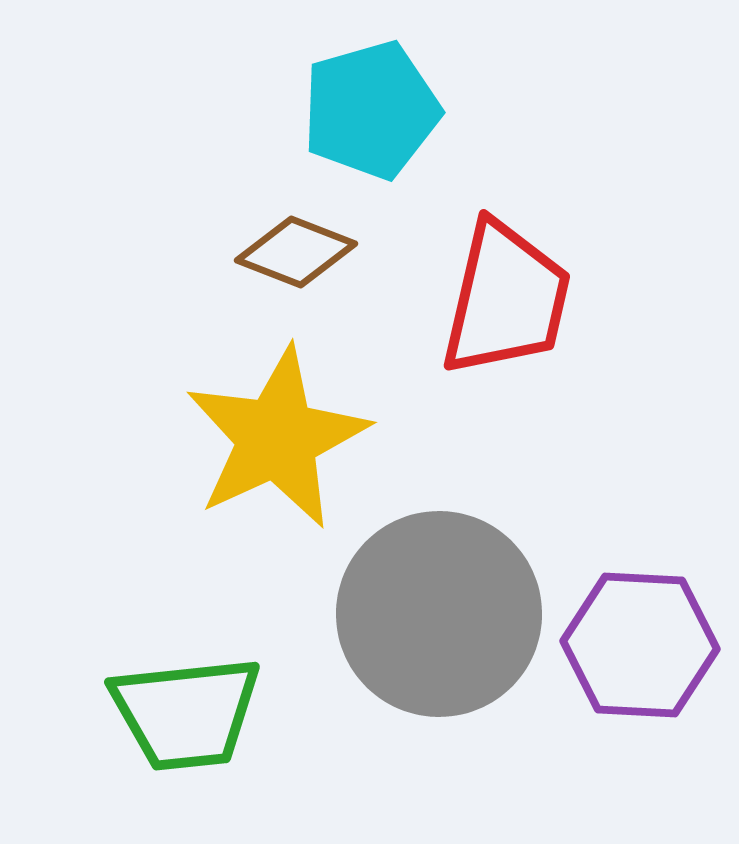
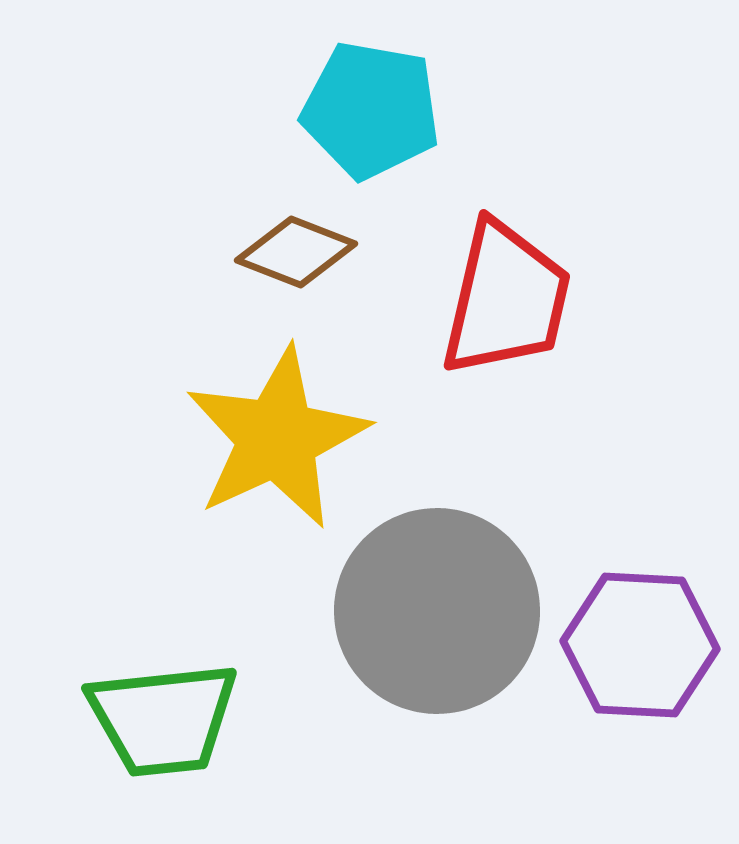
cyan pentagon: rotated 26 degrees clockwise
gray circle: moved 2 px left, 3 px up
green trapezoid: moved 23 px left, 6 px down
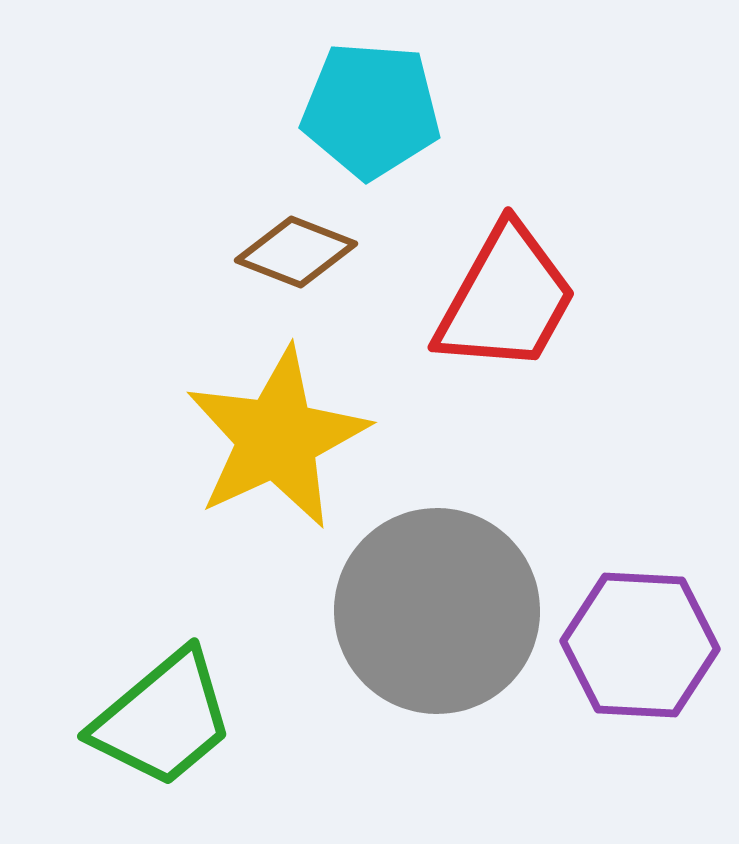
cyan pentagon: rotated 6 degrees counterclockwise
red trapezoid: rotated 16 degrees clockwise
green trapezoid: rotated 34 degrees counterclockwise
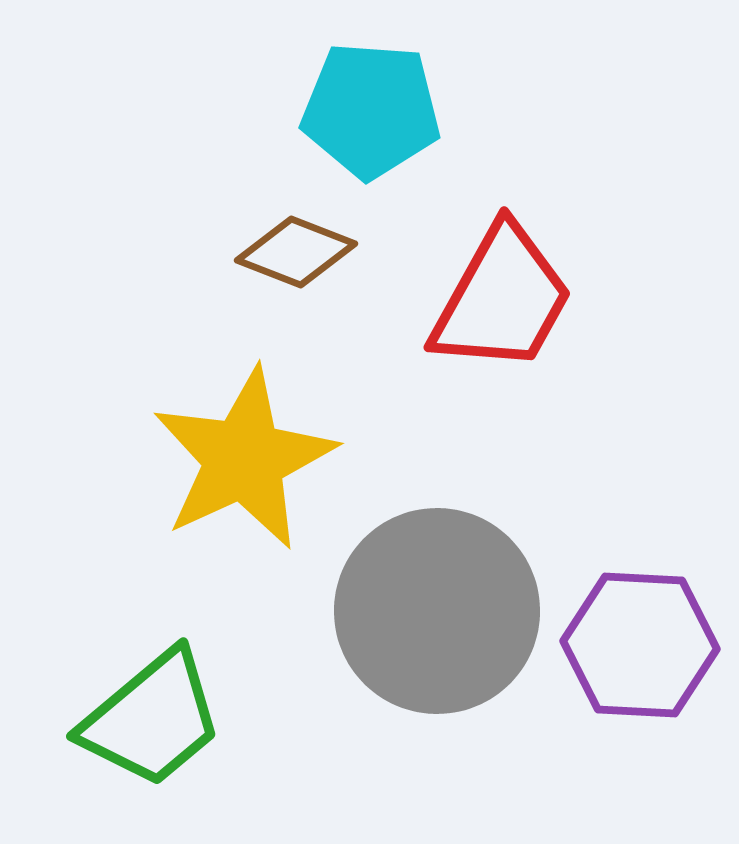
red trapezoid: moved 4 px left
yellow star: moved 33 px left, 21 px down
green trapezoid: moved 11 px left
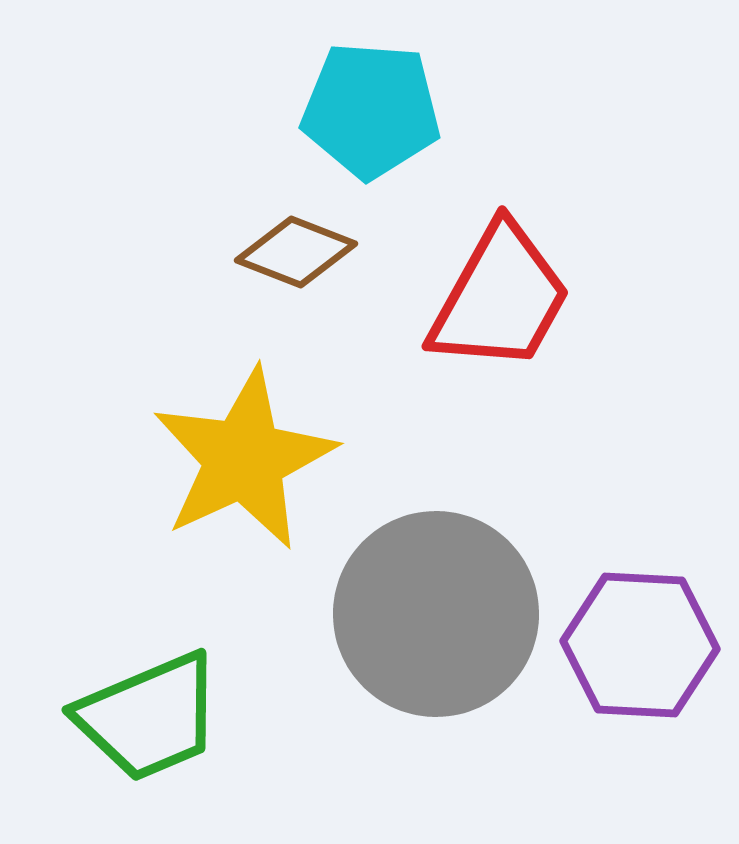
red trapezoid: moved 2 px left, 1 px up
gray circle: moved 1 px left, 3 px down
green trapezoid: moved 3 px left, 2 px up; rotated 17 degrees clockwise
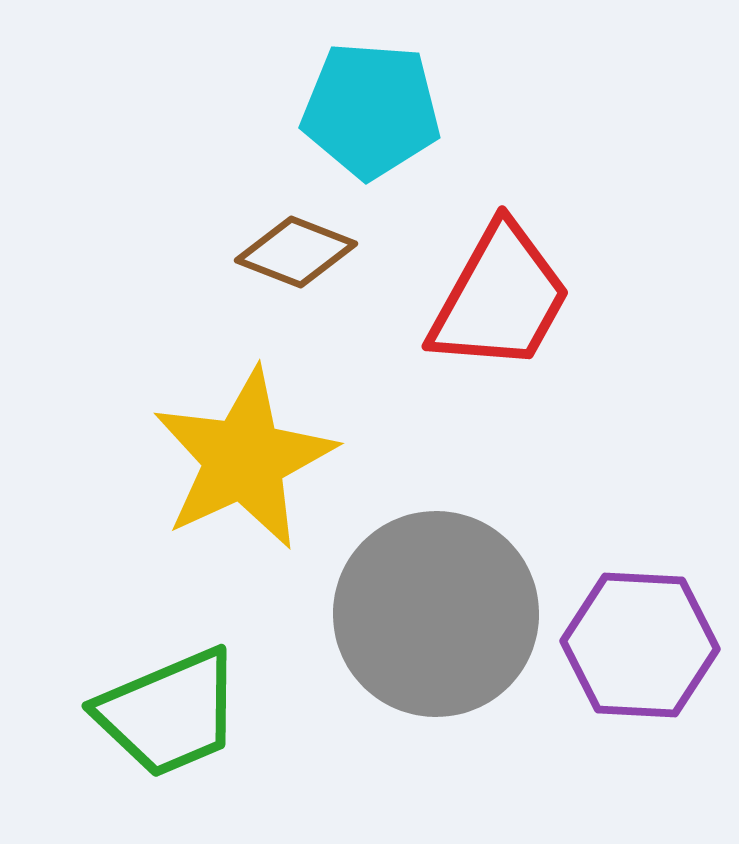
green trapezoid: moved 20 px right, 4 px up
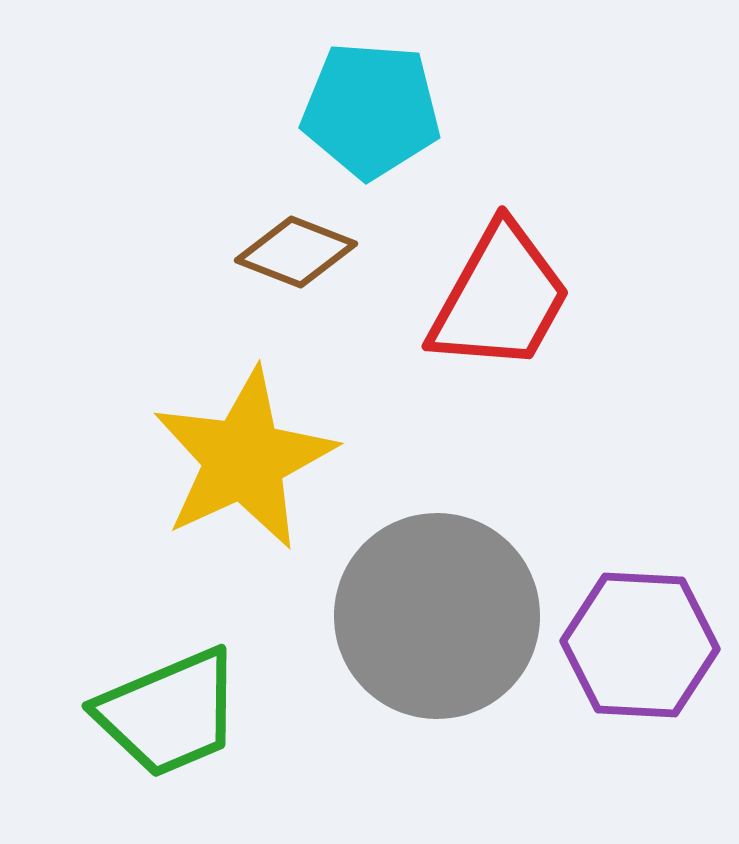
gray circle: moved 1 px right, 2 px down
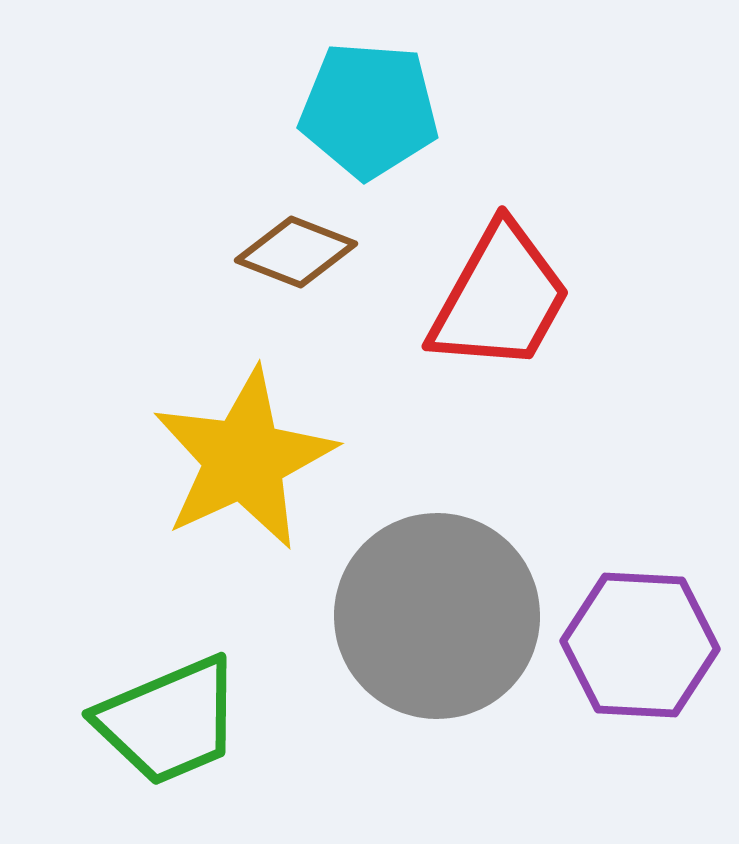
cyan pentagon: moved 2 px left
green trapezoid: moved 8 px down
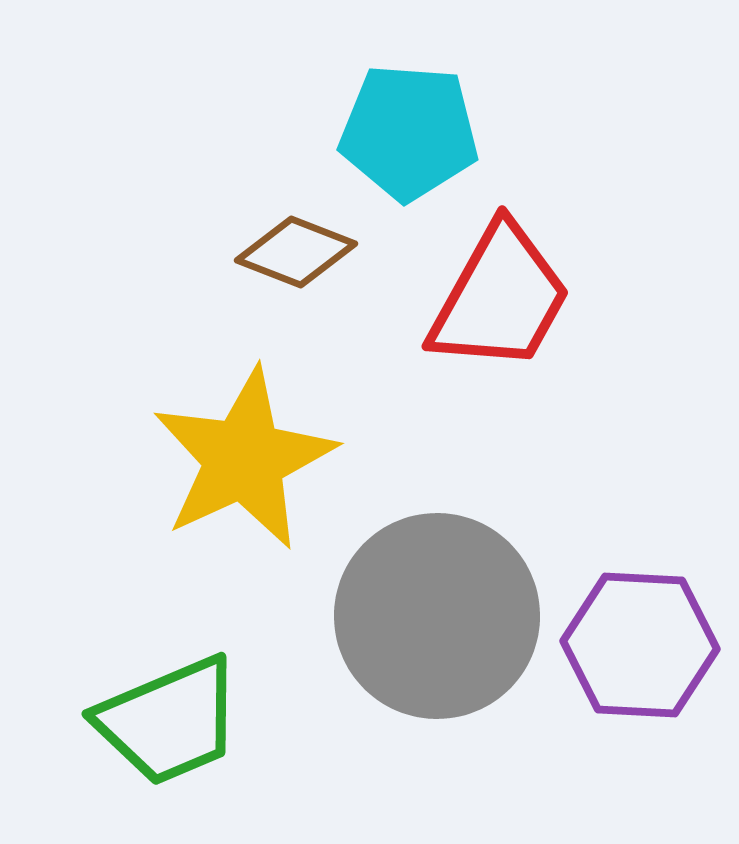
cyan pentagon: moved 40 px right, 22 px down
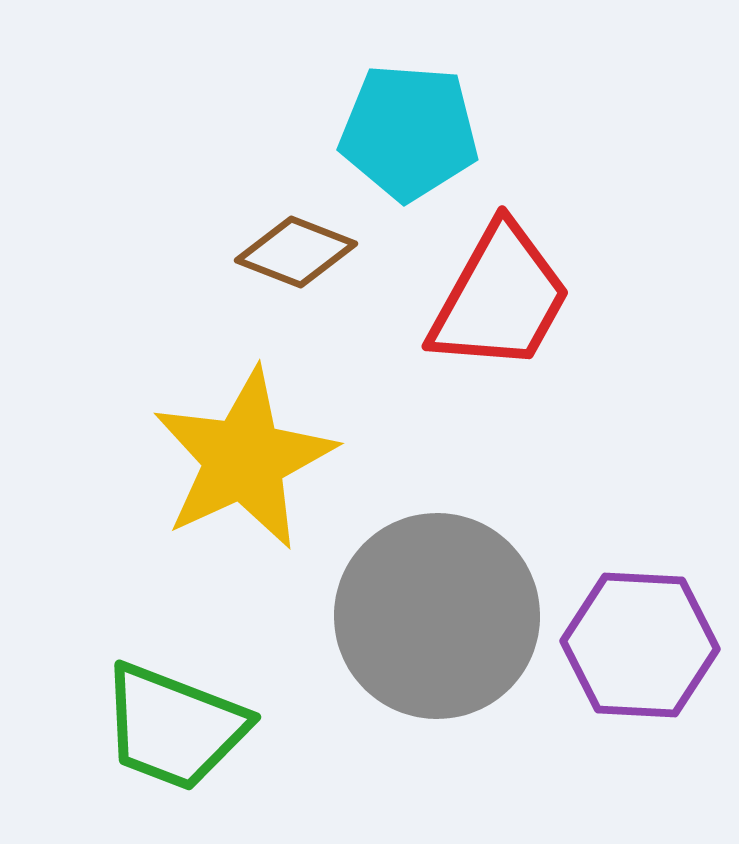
green trapezoid: moved 5 px right, 6 px down; rotated 44 degrees clockwise
